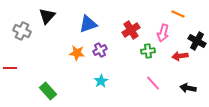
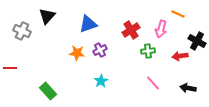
pink arrow: moved 2 px left, 4 px up
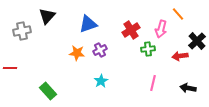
orange line: rotated 24 degrees clockwise
gray cross: rotated 36 degrees counterclockwise
black cross: rotated 18 degrees clockwise
green cross: moved 2 px up
pink line: rotated 56 degrees clockwise
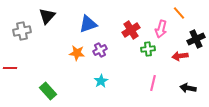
orange line: moved 1 px right, 1 px up
black cross: moved 1 px left, 2 px up; rotated 18 degrees clockwise
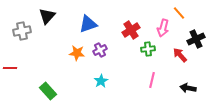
pink arrow: moved 2 px right, 1 px up
red arrow: moved 1 px up; rotated 56 degrees clockwise
pink line: moved 1 px left, 3 px up
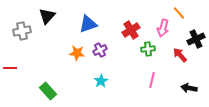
black arrow: moved 1 px right
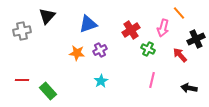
green cross: rotated 32 degrees clockwise
red line: moved 12 px right, 12 px down
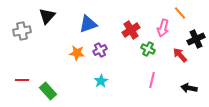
orange line: moved 1 px right
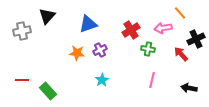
pink arrow: rotated 66 degrees clockwise
green cross: rotated 16 degrees counterclockwise
red arrow: moved 1 px right, 1 px up
cyan star: moved 1 px right, 1 px up
